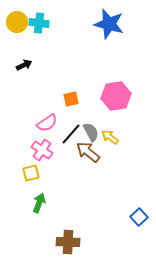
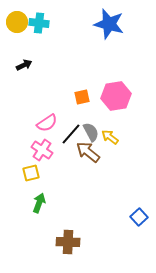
orange square: moved 11 px right, 2 px up
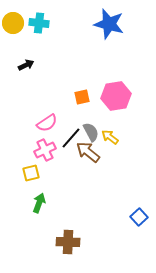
yellow circle: moved 4 px left, 1 px down
black arrow: moved 2 px right
black line: moved 4 px down
pink cross: moved 3 px right; rotated 30 degrees clockwise
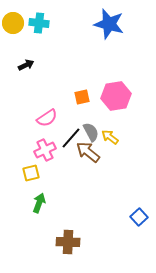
pink semicircle: moved 5 px up
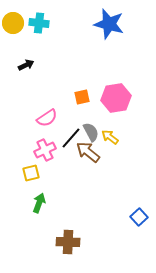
pink hexagon: moved 2 px down
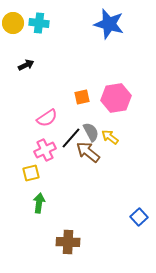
green arrow: rotated 12 degrees counterclockwise
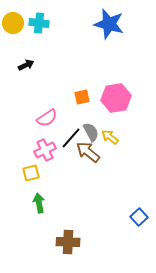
green arrow: rotated 18 degrees counterclockwise
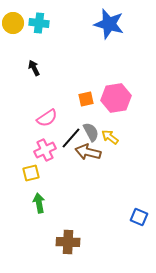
black arrow: moved 8 px right, 3 px down; rotated 91 degrees counterclockwise
orange square: moved 4 px right, 2 px down
brown arrow: rotated 25 degrees counterclockwise
blue square: rotated 24 degrees counterclockwise
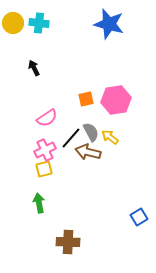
pink hexagon: moved 2 px down
yellow square: moved 13 px right, 4 px up
blue square: rotated 36 degrees clockwise
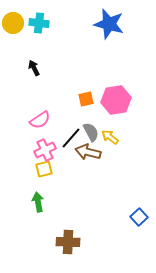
pink semicircle: moved 7 px left, 2 px down
green arrow: moved 1 px left, 1 px up
blue square: rotated 12 degrees counterclockwise
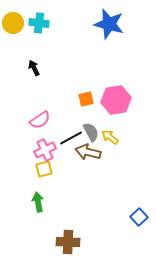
black line: rotated 20 degrees clockwise
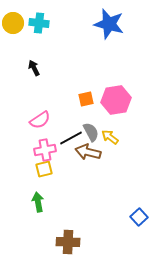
pink cross: rotated 15 degrees clockwise
